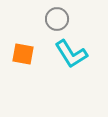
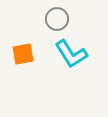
orange square: rotated 20 degrees counterclockwise
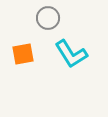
gray circle: moved 9 px left, 1 px up
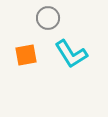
orange square: moved 3 px right, 1 px down
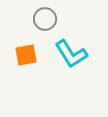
gray circle: moved 3 px left, 1 px down
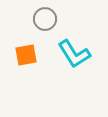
cyan L-shape: moved 3 px right
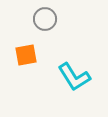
cyan L-shape: moved 23 px down
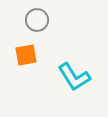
gray circle: moved 8 px left, 1 px down
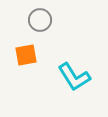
gray circle: moved 3 px right
